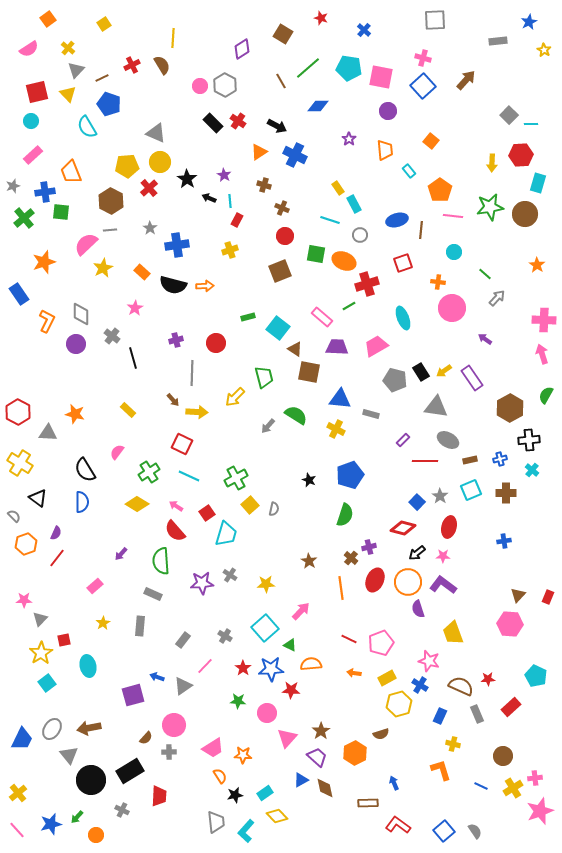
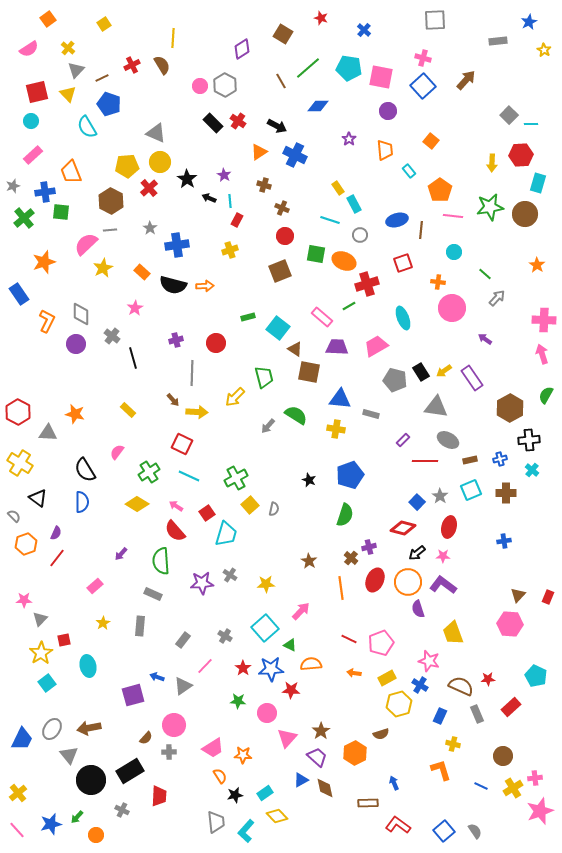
yellow cross at (336, 429): rotated 18 degrees counterclockwise
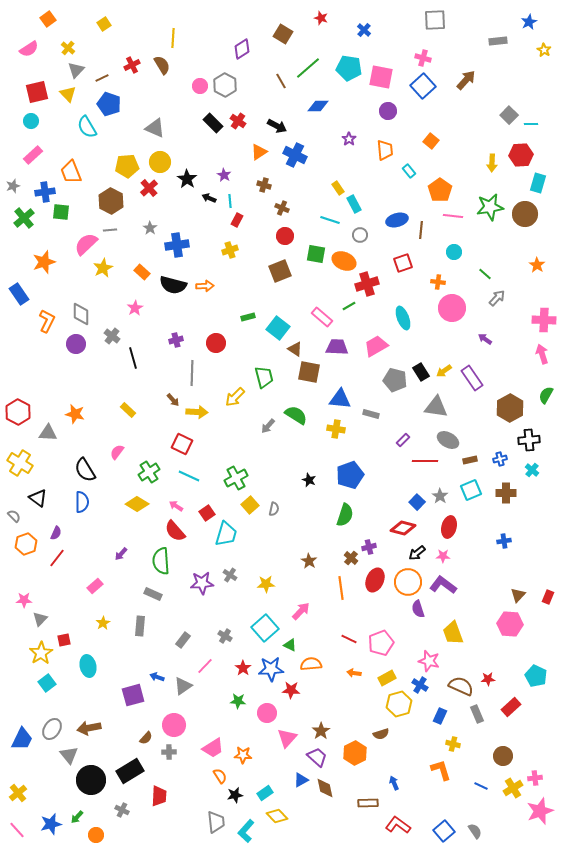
gray triangle at (156, 133): moved 1 px left, 5 px up
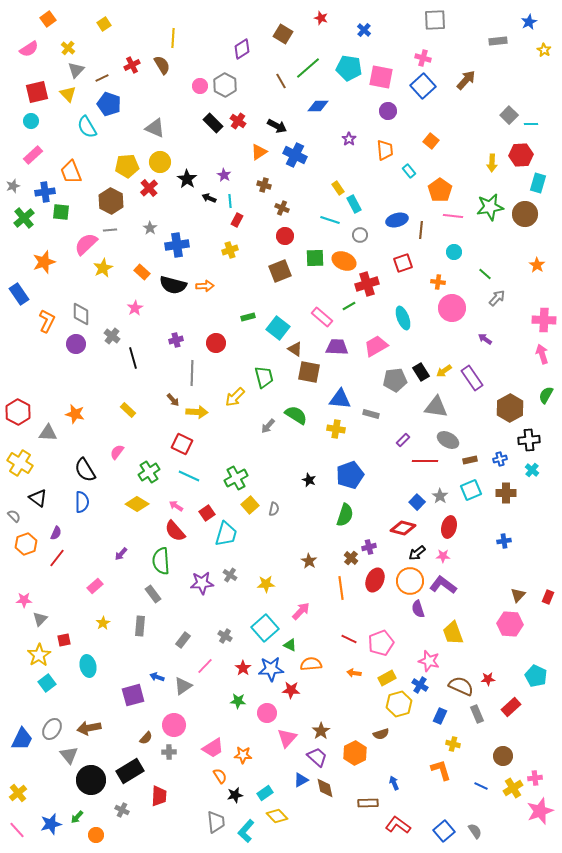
green square at (316, 254): moved 1 px left, 4 px down; rotated 12 degrees counterclockwise
gray pentagon at (395, 380): rotated 20 degrees counterclockwise
orange circle at (408, 582): moved 2 px right, 1 px up
gray rectangle at (153, 594): rotated 30 degrees clockwise
yellow star at (41, 653): moved 2 px left, 2 px down
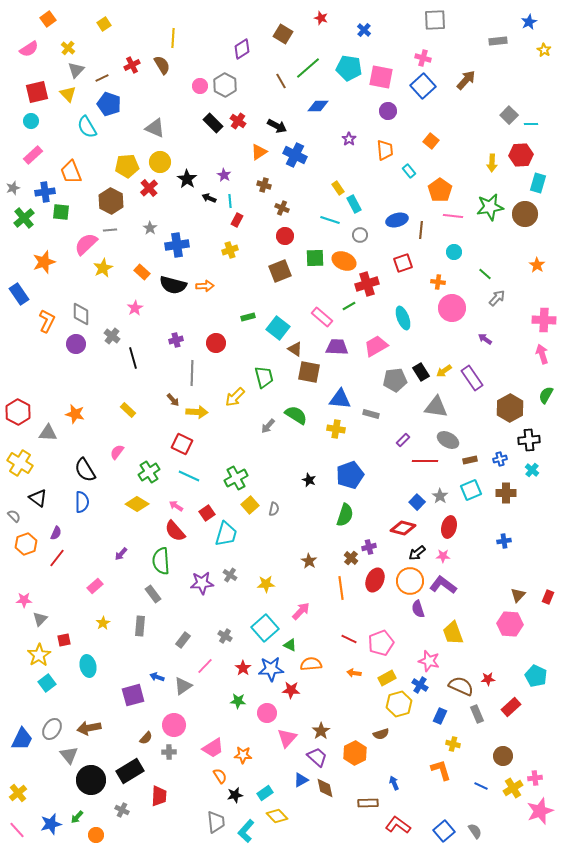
gray star at (13, 186): moved 2 px down
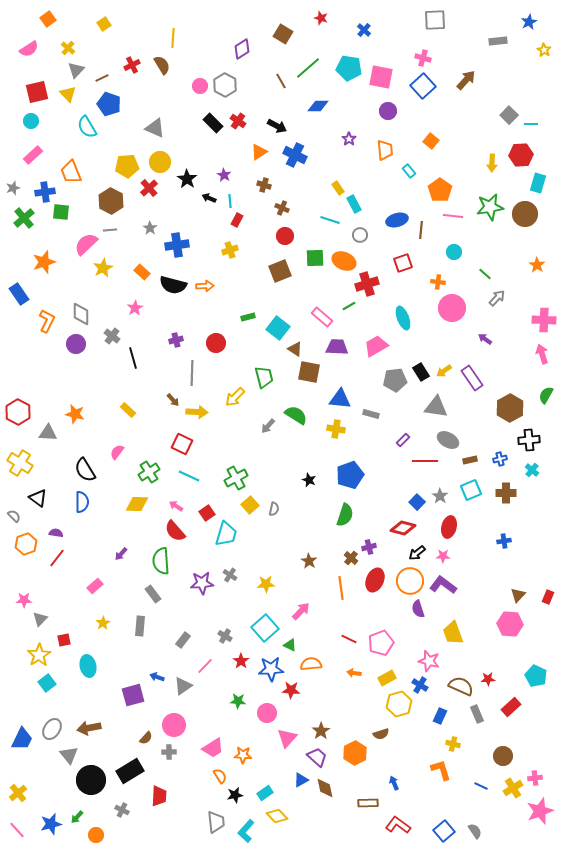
yellow diamond at (137, 504): rotated 30 degrees counterclockwise
purple semicircle at (56, 533): rotated 104 degrees counterclockwise
red star at (243, 668): moved 2 px left, 7 px up
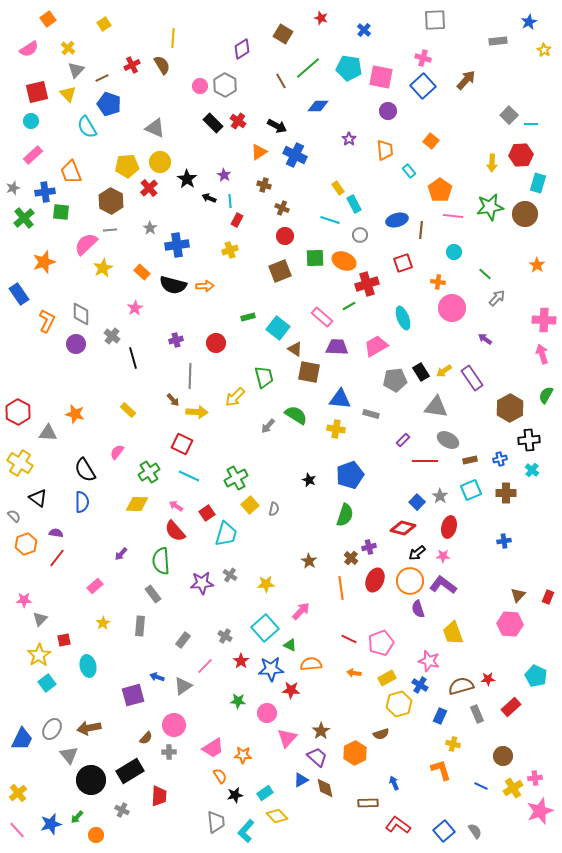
gray line at (192, 373): moved 2 px left, 3 px down
brown semicircle at (461, 686): rotated 40 degrees counterclockwise
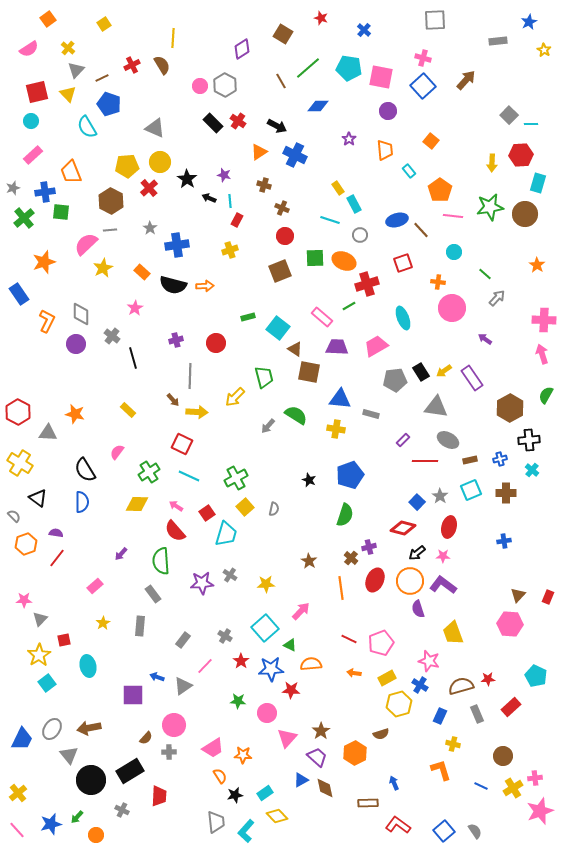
purple star at (224, 175): rotated 16 degrees counterclockwise
brown line at (421, 230): rotated 48 degrees counterclockwise
yellow square at (250, 505): moved 5 px left, 2 px down
purple square at (133, 695): rotated 15 degrees clockwise
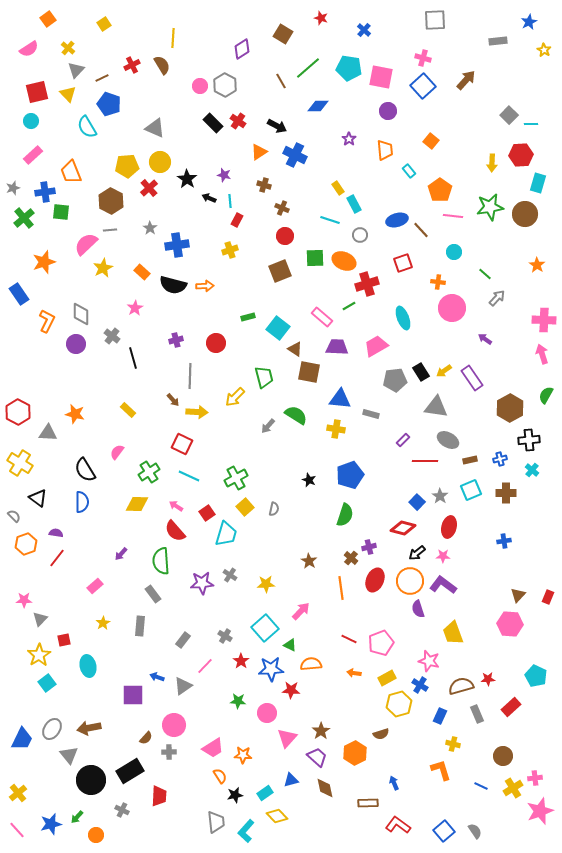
blue triangle at (301, 780): moved 10 px left; rotated 14 degrees clockwise
